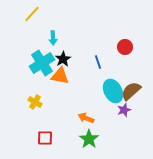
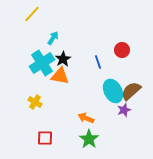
cyan arrow: rotated 144 degrees counterclockwise
red circle: moved 3 px left, 3 px down
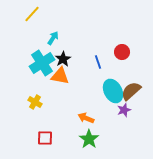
red circle: moved 2 px down
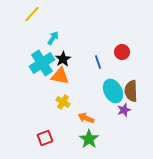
brown semicircle: rotated 50 degrees counterclockwise
yellow cross: moved 28 px right
red square: rotated 21 degrees counterclockwise
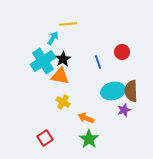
yellow line: moved 36 px right, 10 px down; rotated 42 degrees clockwise
cyan cross: moved 1 px right, 2 px up
cyan ellipse: rotated 75 degrees counterclockwise
red square: rotated 14 degrees counterclockwise
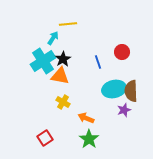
cyan ellipse: moved 1 px right, 2 px up
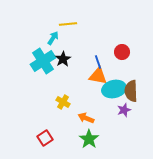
orange triangle: moved 38 px right
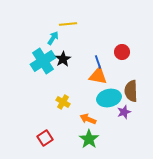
cyan ellipse: moved 5 px left, 9 px down
purple star: moved 2 px down
orange arrow: moved 2 px right, 1 px down
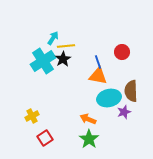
yellow line: moved 2 px left, 22 px down
yellow cross: moved 31 px left, 14 px down; rotated 32 degrees clockwise
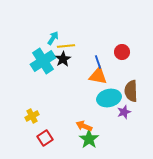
orange arrow: moved 4 px left, 7 px down
